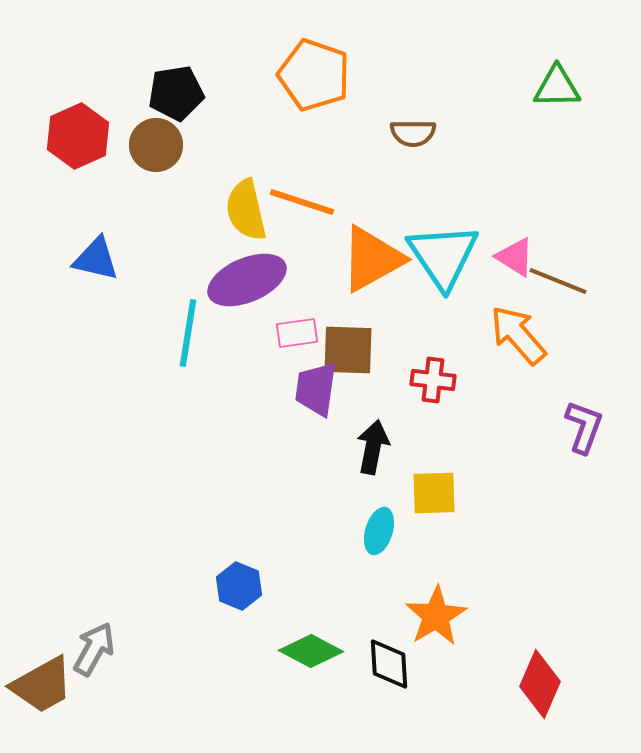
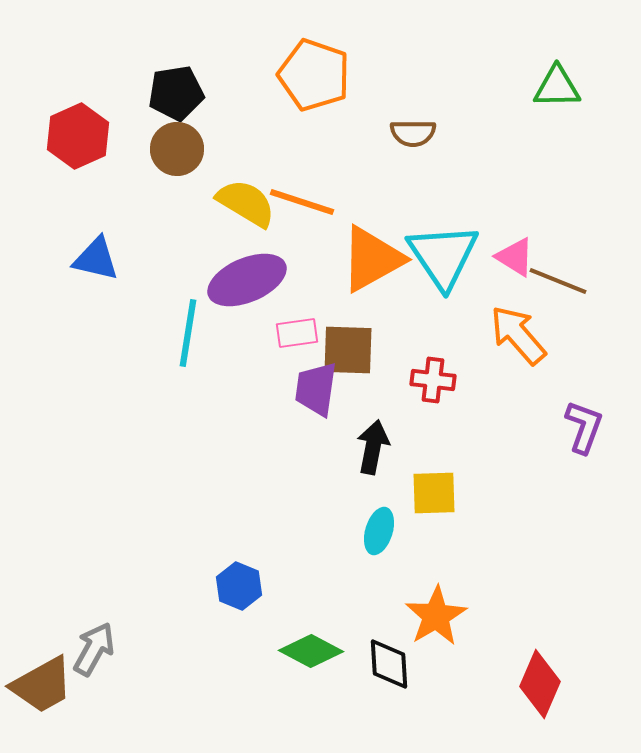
brown circle: moved 21 px right, 4 px down
yellow semicircle: moved 7 px up; rotated 134 degrees clockwise
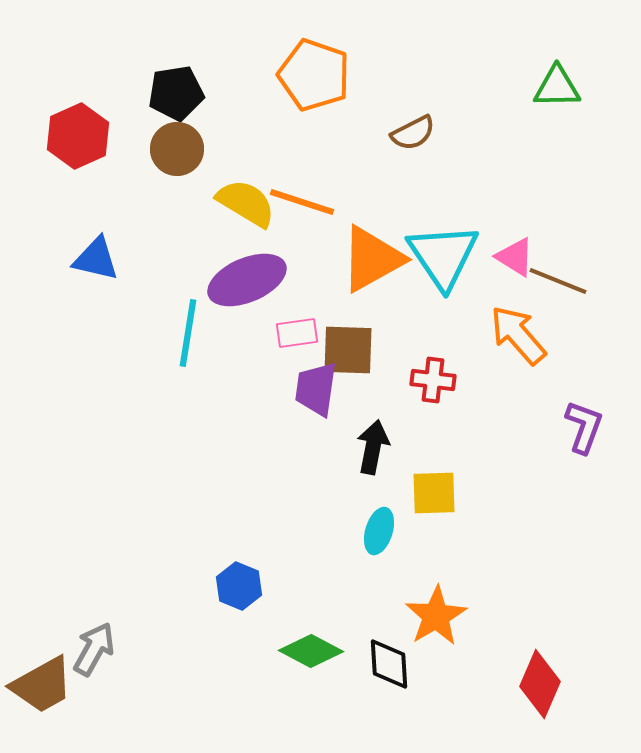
brown semicircle: rotated 27 degrees counterclockwise
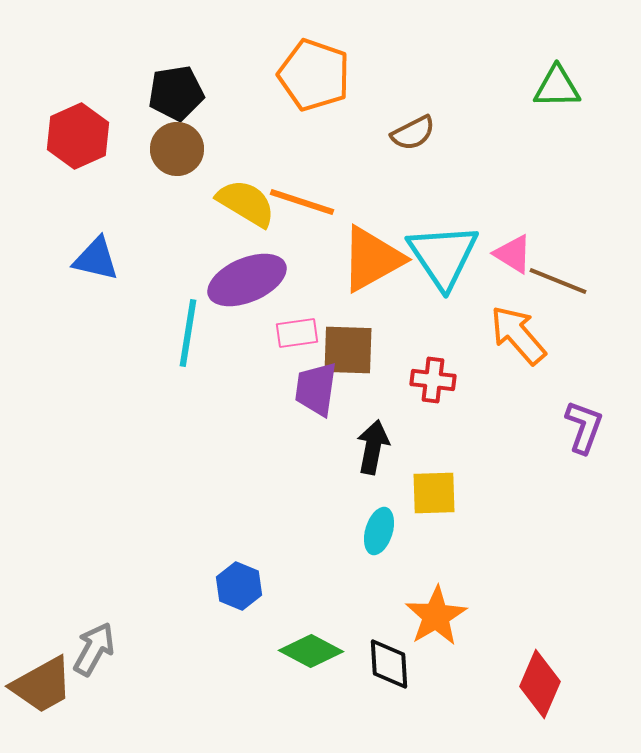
pink triangle: moved 2 px left, 3 px up
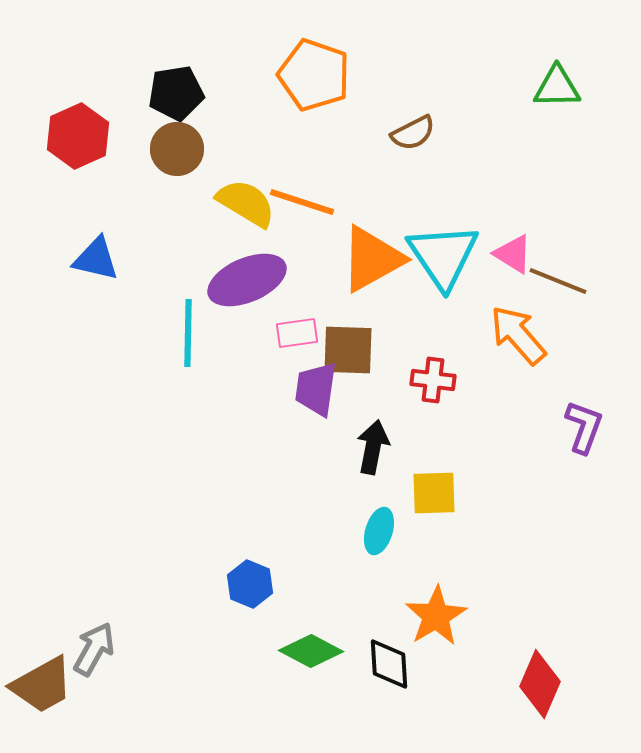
cyan line: rotated 8 degrees counterclockwise
blue hexagon: moved 11 px right, 2 px up
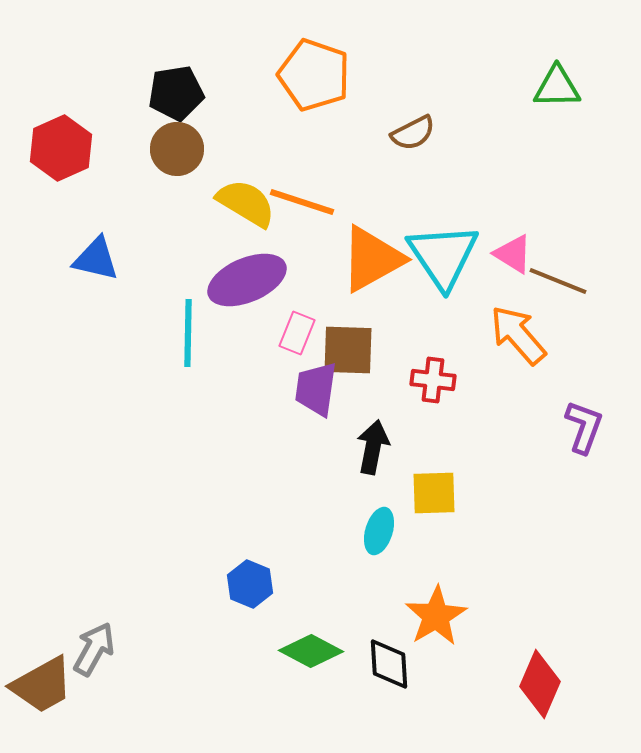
red hexagon: moved 17 px left, 12 px down
pink rectangle: rotated 60 degrees counterclockwise
